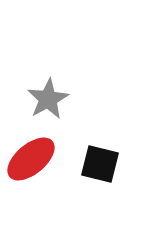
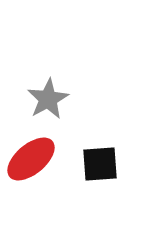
black square: rotated 18 degrees counterclockwise
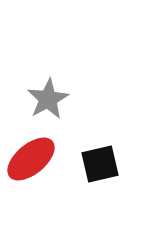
black square: rotated 9 degrees counterclockwise
